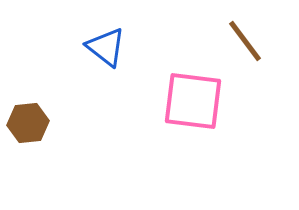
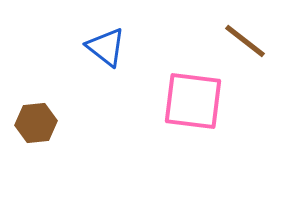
brown line: rotated 15 degrees counterclockwise
brown hexagon: moved 8 px right
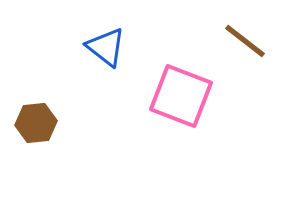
pink square: moved 12 px left, 5 px up; rotated 14 degrees clockwise
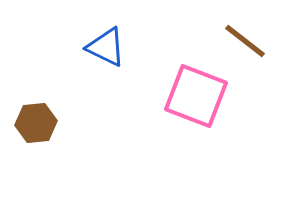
blue triangle: rotated 12 degrees counterclockwise
pink square: moved 15 px right
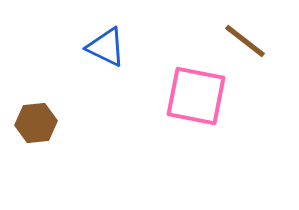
pink square: rotated 10 degrees counterclockwise
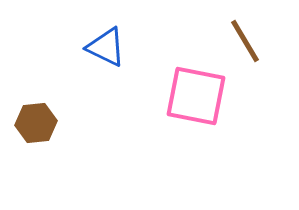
brown line: rotated 21 degrees clockwise
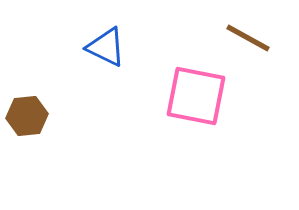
brown line: moved 3 px right, 3 px up; rotated 30 degrees counterclockwise
brown hexagon: moved 9 px left, 7 px up
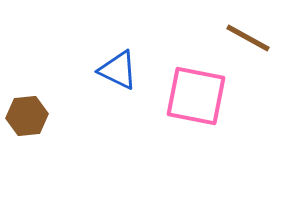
blue triangle: moved 12 px right, 23 px down
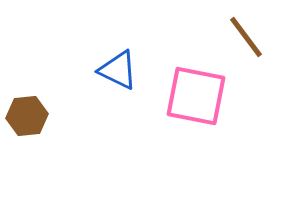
brown line: moved 2 px left, 1 px up; rotated 24 degrees clockwise
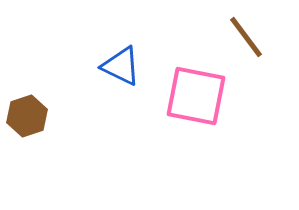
blue triangle: moved 3 px right, 4 px up
brown hexagon: rotated 12 degrees counterclockwise
